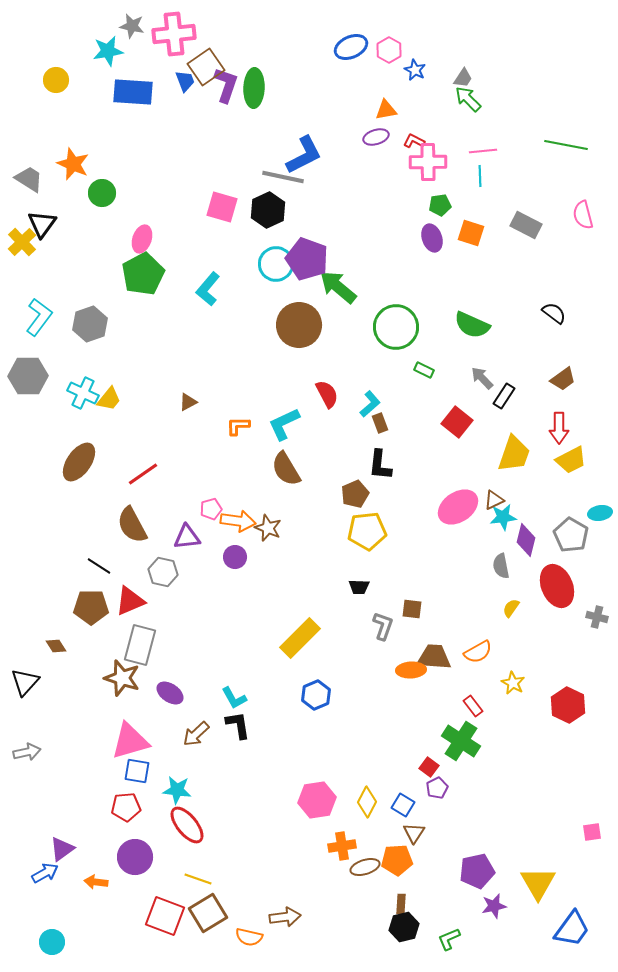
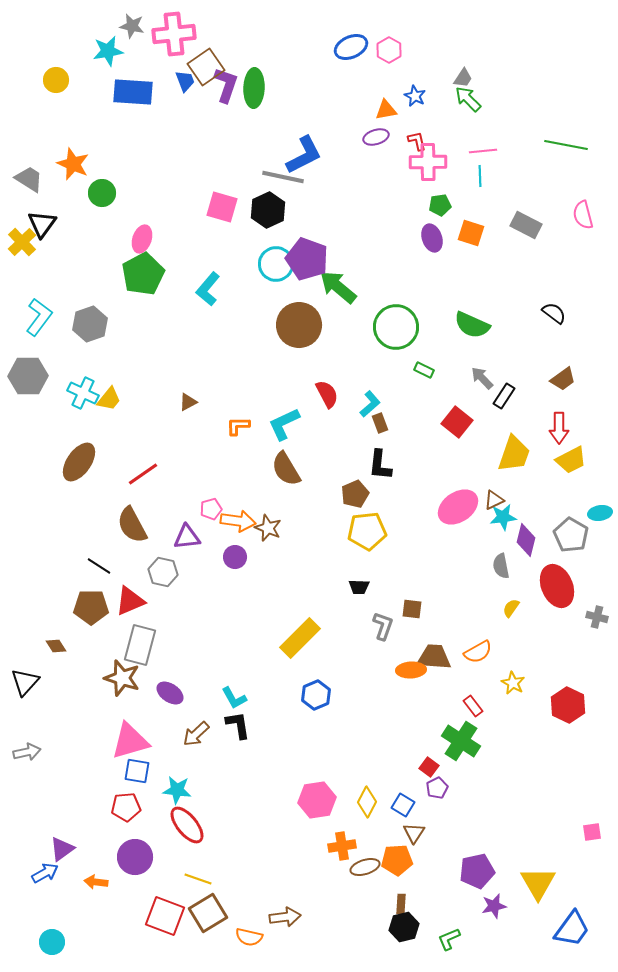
blue star at (415, 70): moved 26 px down
red L-shape at (414, 141): moved 3 px right; rotated 50 degrees clockwise
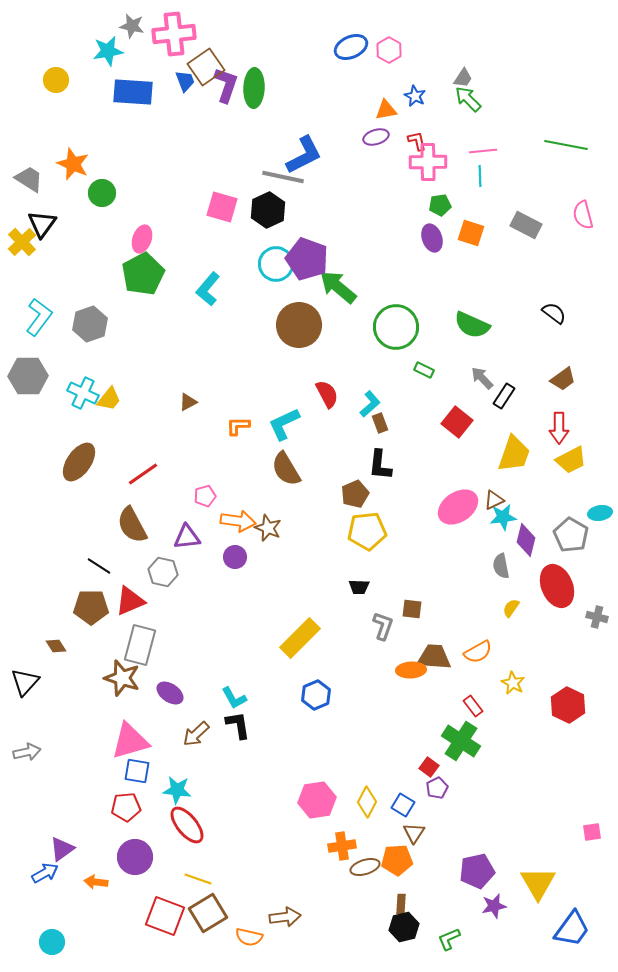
pink pentagon at (211, 509): moved 6 px left, 13 px up
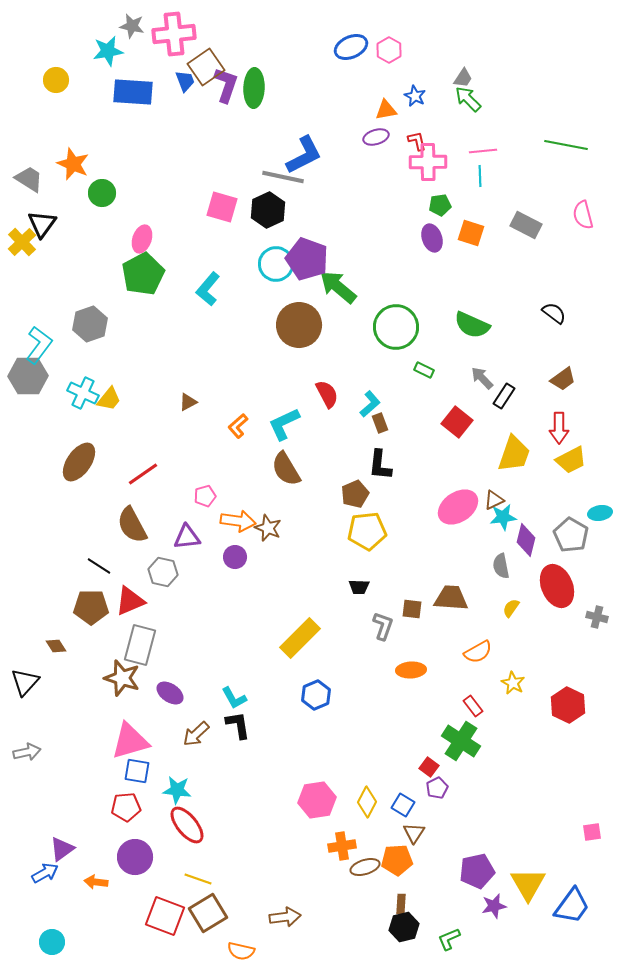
cyan L-shape at (39, 317): moved 28 px down
orange L-shape at (238, 426): rotated 40 degrees counterclockwise
brown trapezoid at (434, 657): moved 17 px right, 59 px up
yellow triangle at (538, 883): moved 10 px left, 1 px down
blue trapezoid at (572, 929): moved 23 px up
orange semicircle at (249, 937): moved 8 px left, 14 px down
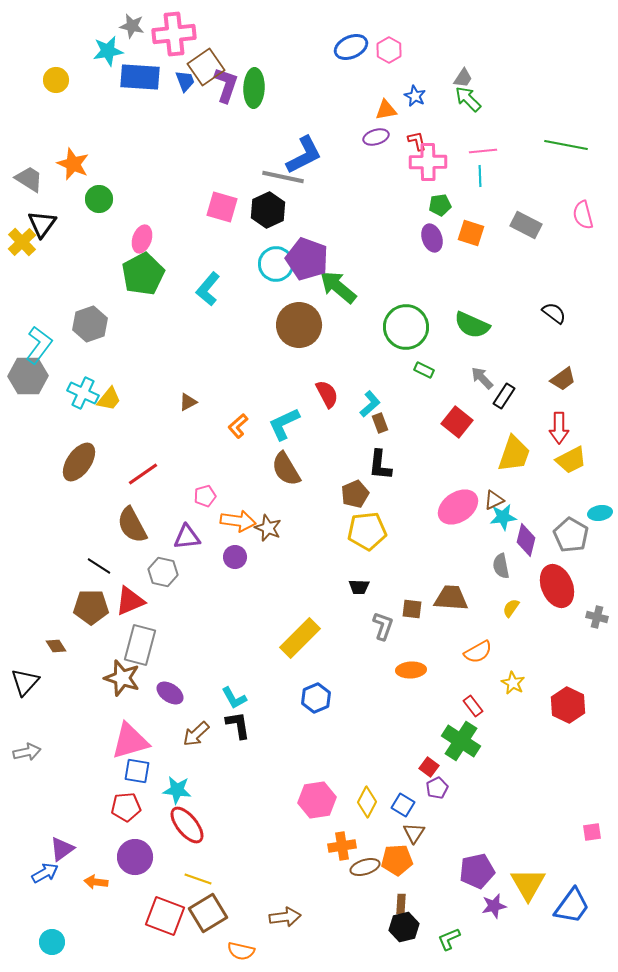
blue rectangle at (133, 92): moved 7 px right, 15 px up
green circle at (102, 193): moved 3 px left, 6 px down
green circle at (396, 327): moved 10 px right
blue hexagon at (316, 695): moved 3 px down
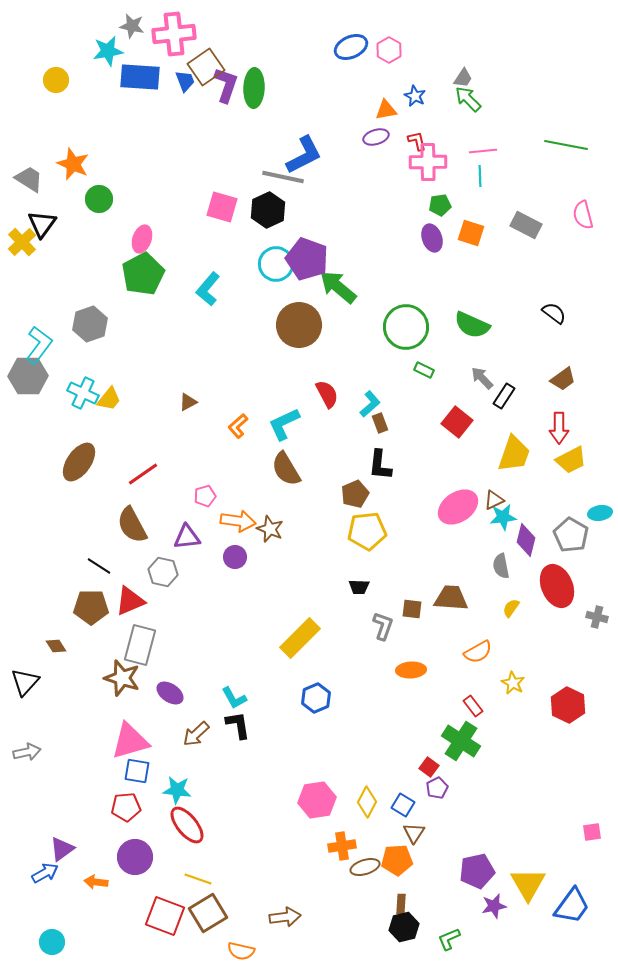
brown star at (268, 528): moved 2 px right, 1 px down
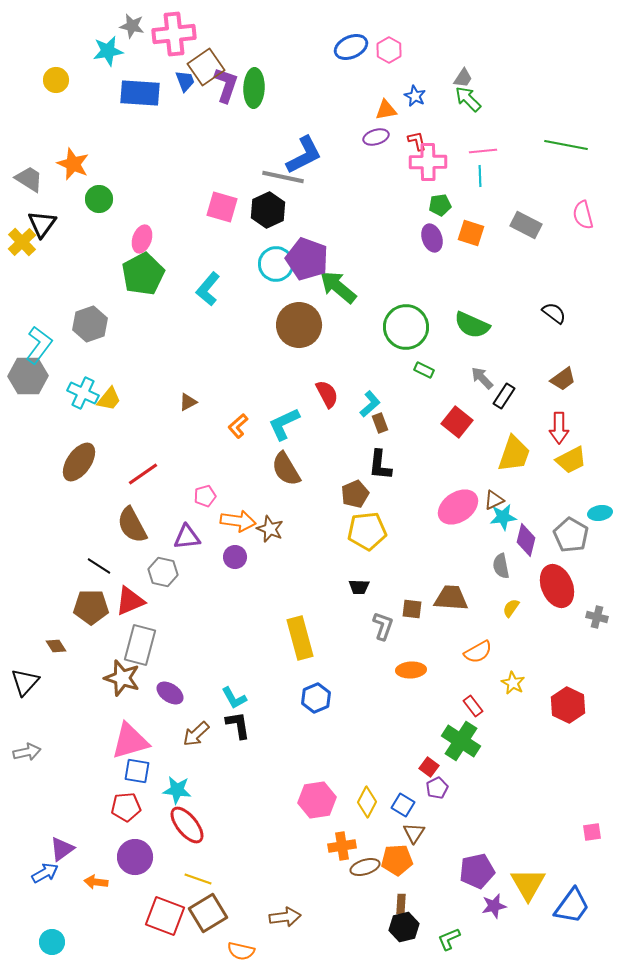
blue rectangle at (140, 77): moved 16 px down
yellow rectangle at (300, 638): rotated 60 degrees counterclockwise
